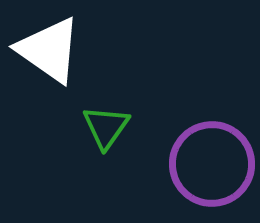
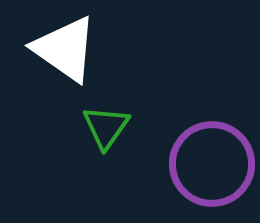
white triangle: moved 16 px right, 1 px up
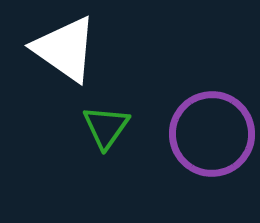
purple circle: moved 30 px up
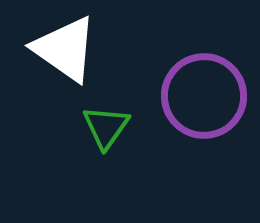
purple circle: moved 8 px left, 38 px up
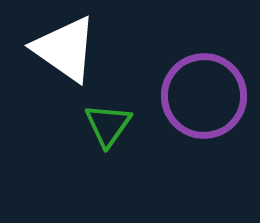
green triangle: moved 2 px right, 2 px up
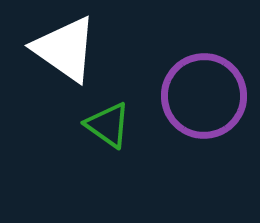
green triangle: rotated 30 degrees counterclockwise
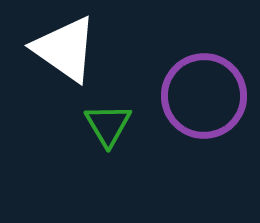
green triangle: rotated 24 degrees clockwise
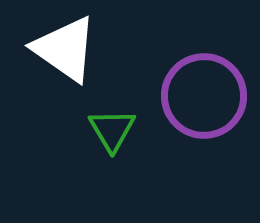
green triangle: moved 4 px right, 5 px down
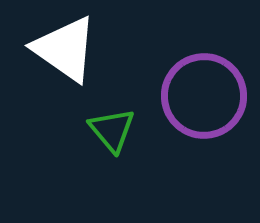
green triangle: rotated 9 degrees counterclockwise
